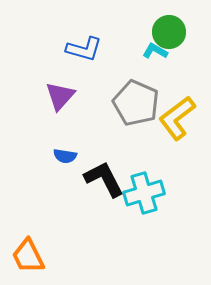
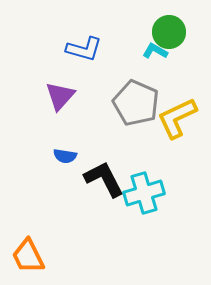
yellow L-shape: rotated 12 degrees clockwise
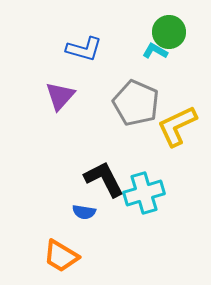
yellow L-shape: moved 8 px down
blue semicircle: moved 19 px right, 56 px down
orange trapezoid: moved 33 px right; rotated 33 degrees counterclockwise
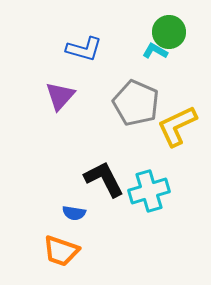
cyan cross: moved 5 px right, 2 px up
blue semicircle: moved 10 px left, 1 px down
orange trapezoid: moved 5 px up; rotated 12 degrees counterclockwise
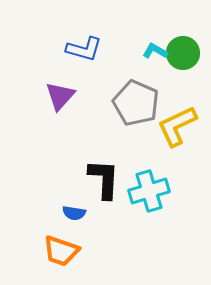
green circle: moved 14 px right, 21 px down
black L-shape: rotated 30 degrees clockwise
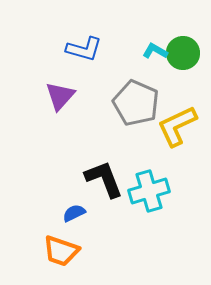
black L-shape: rotated 24 degrees counterclockwise
blue semicircle: rotated 145 degrees clockwise
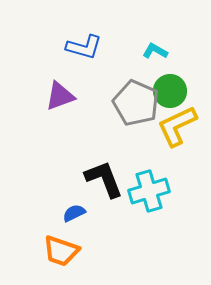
blue L-shape: moved 2 px up
green circle: moved 13 px left, 38 px down
purple triangle: rotated 28 degrees clockwise
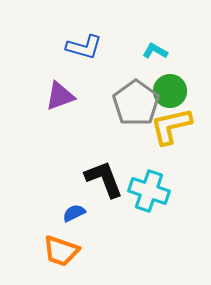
gray pentagon: rotated 12 degrees clockwise
yellow L-shape: moved 6 px left; rotated 12 degrees clockwise
cyan cross: rotated 36 degrees clockwise
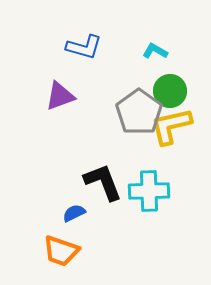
gray pentagon: moved 3 px right, 9 px down
black L-shape: moved 1 px left, 3 px down
cyan cross: rotated 21 degrees counterclockwise
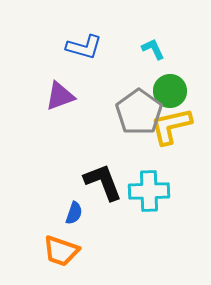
cyan L-shape: moved 2 px left, 2 px up; rotated 35 degrees clockwise
blue semicircle: rotated 135 degrees clockwise
